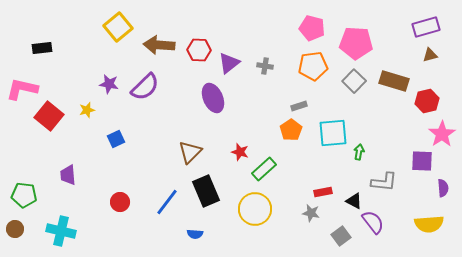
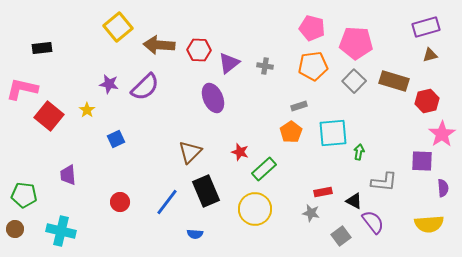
yellow star at (87, 110): rotated 21 degrees counterclockwise
orange pentagon at (291, 130): moved 2 px down
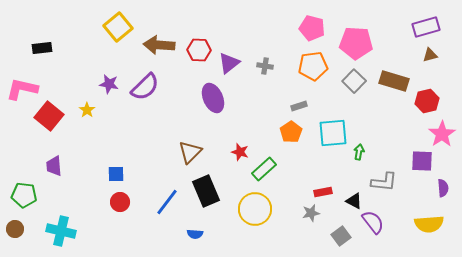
blue square at (116, 139): moved 35 px down; rotated 24 degrees clockwise
purple trapezoid at (68, 175): moved 14 px left, 9 px up
gray star at (311, 213): rotated 24 degrees counterclockwise
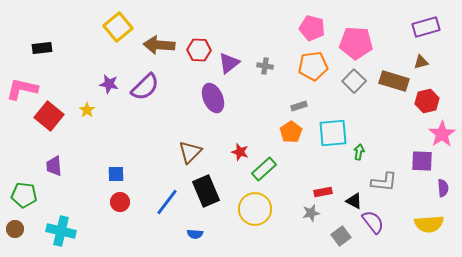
brown triangle at (430, 55): moved 9 px left, 7 px down
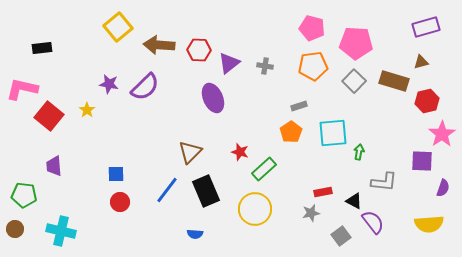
purple semicircle at (443, 188): rotated 24 degrees clockwise
blue line at (167, 202): moved 12 px up
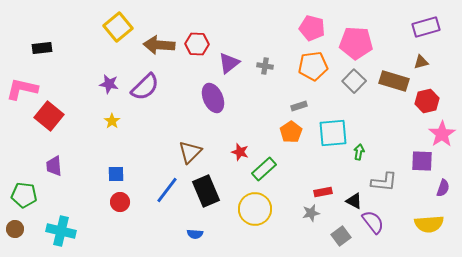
red hexagon at (199, 50): moved 2 px left, 6 px up
yellow star at (87, 110): moved 25 px right, 11 px down
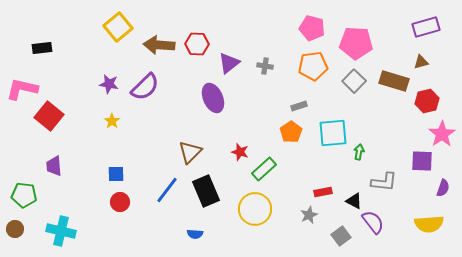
gray star at (311, 213): moved 2 px left, 2 px down; rotated 12 degrees counterclockwise
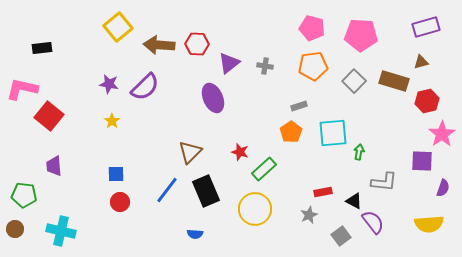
pink pentagon at (356, 43): moved 5 px right, 8 px up
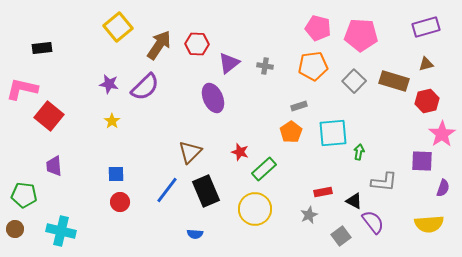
pink pentagon at (312, 28): moved 6 px right
brown arrow at (159, 45): rotated 120 degrees clockwise
brown triangle at (421, 62): moved 5 px right, 2 px down
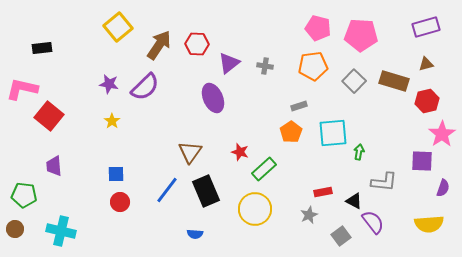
brown triangle at (190, 152): rotated 10 degrees counterclockwise
